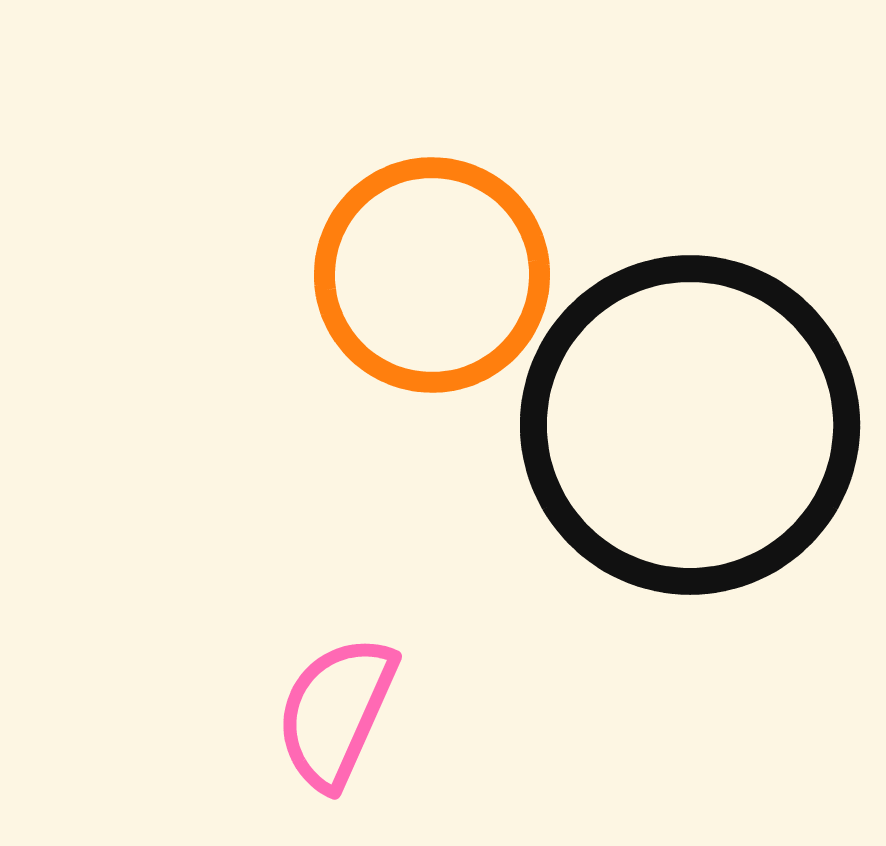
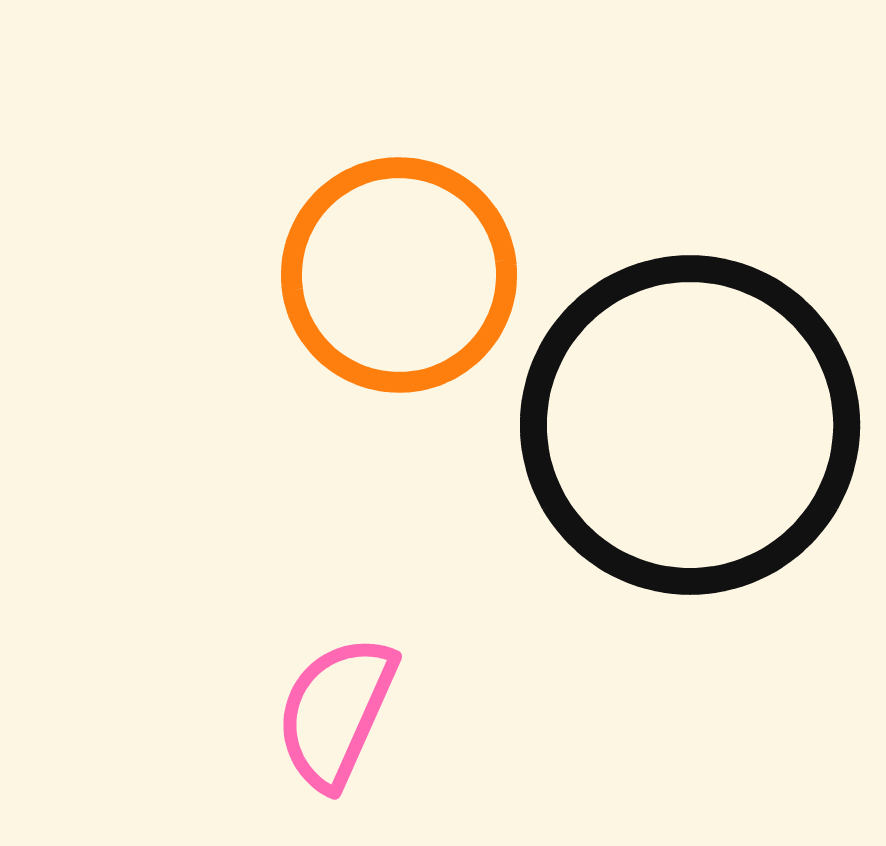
orange circle: moved 33 px left
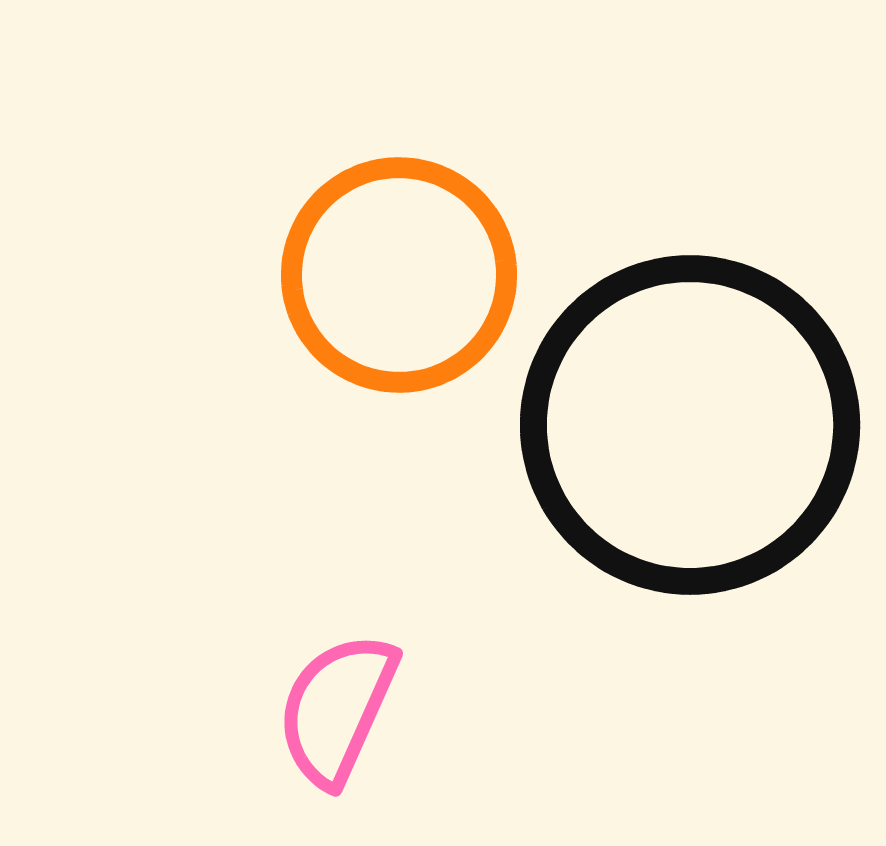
pink semicircle: moved 1 px right, 3 px up
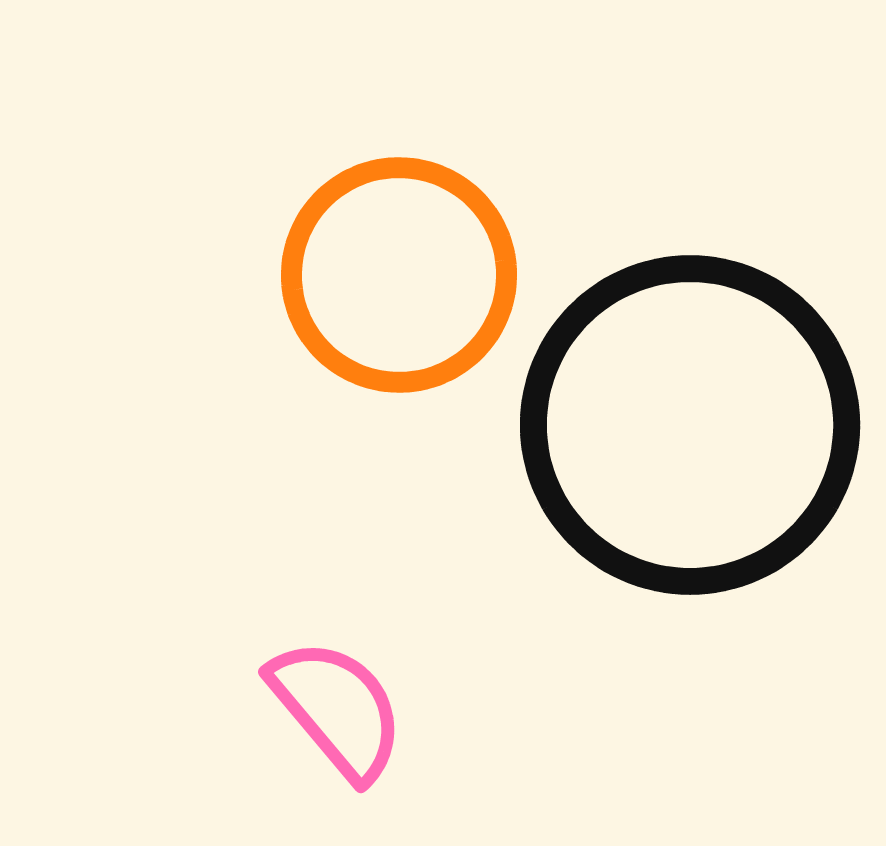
pink semicircle: rotated 116 degrees clockwise
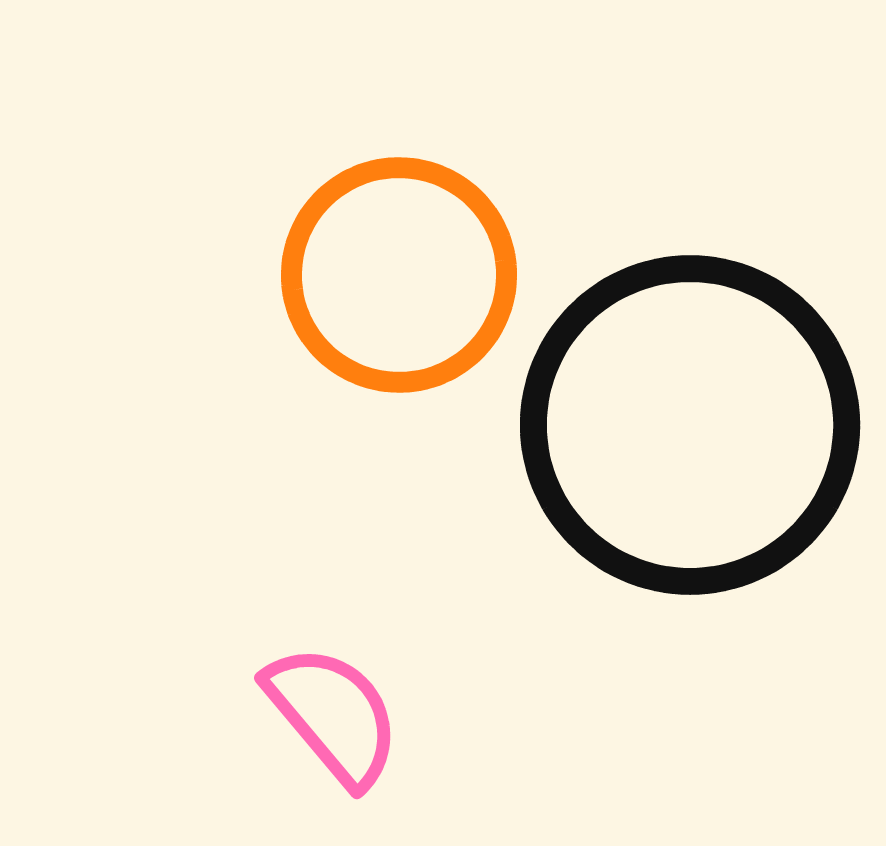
pink semicircle: moved 4 px left, 6 px down
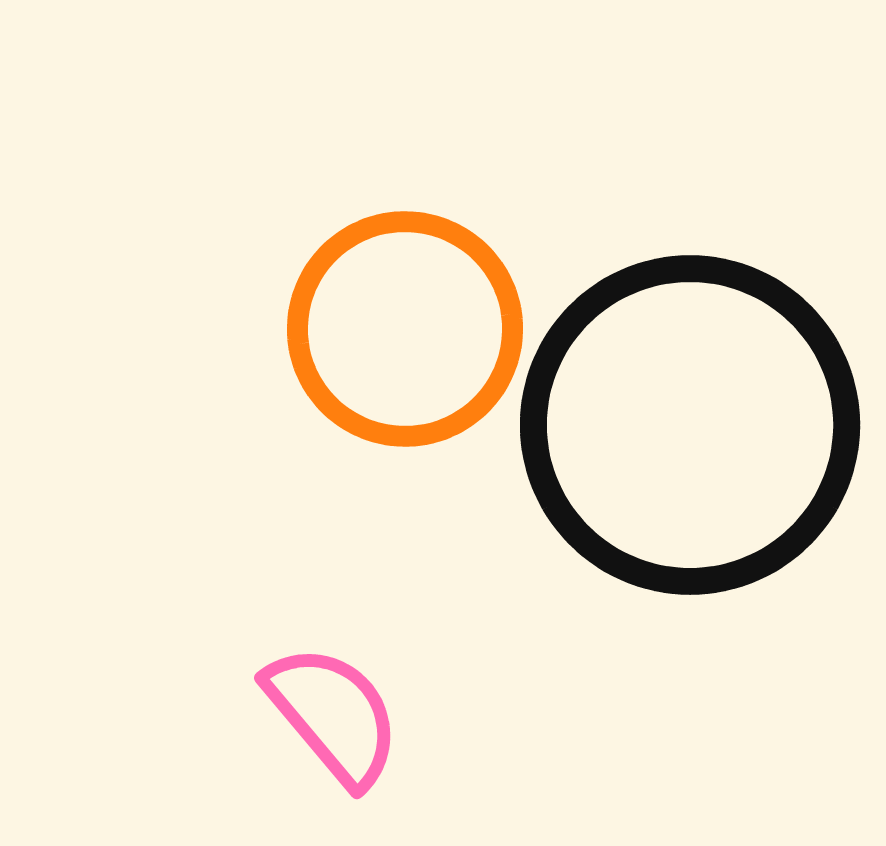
orange circle: moved 6 px right, 54 px down
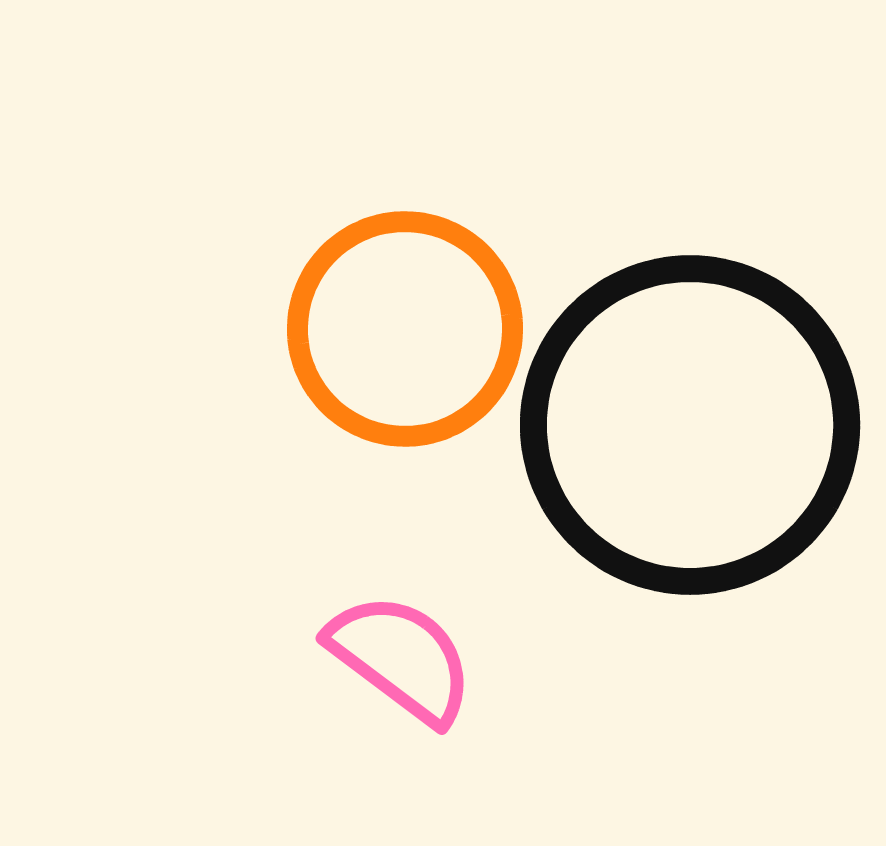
pink semicircle: moved 68 px right, 57 px up; rotated 13 degrees counterclockwise
